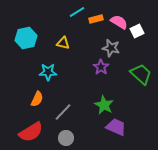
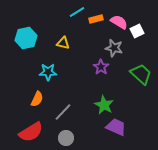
gray star: moved 3 px right
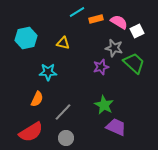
purple star: rotated 21 degrees clockwise
green trapezoid: moved 7 px left, 11 px up
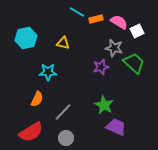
cyan line: rotated 63 degrees clockwise
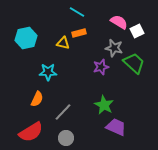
orange rectangle: moved 17 px left, 14 px down
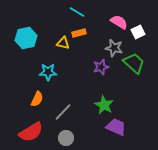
white square: moved 1 px right, 1 px down
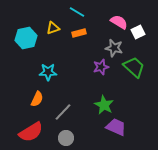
yellow triangle: moved 10 px left, 15 px up; rotated 32 degrees counterclockwise
green trapezoid: moved 4 px down
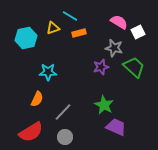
cyan line: moved 7 px left, 4 px down
gray circle: moved 1 px left, 1 px up
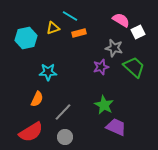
pink semicircle: moved 2 px right, 2 px up
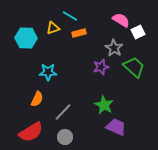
cyan hexagon: rotated 15 degrees clockwise
gray star: rotated 18 degrees clockwise
